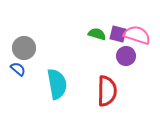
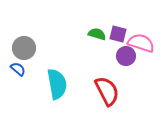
pink semicircle: moved 4 px right, 8 px down
red semicircle: rotated 28 degrees counterclockwise
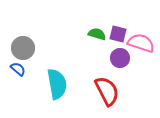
gray circle: moved 1 px left
purple circle: moved 6 px left, 2 px down
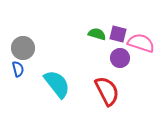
blue semicircle: rotated 35 degrees clockwise
cyan semicircle: rotated 28 degrees counterclockwise
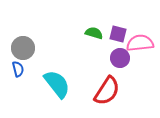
green semicircle: moved 3 px left, 1 px up
pink semicircle: moved 1 px left; rotated 24 degrees counterclockwise
red semicircle: rotated 60 degrees clockwise
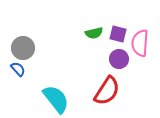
green semicircle: rotated 150 degrees clockwise
pink semicircle: rotated 80 degrees counterclockwise
purple circle: moved 1 px left, 1 px down
blue semicircle: rotated 28 degrees counterclockwise
cyan semicircle: moved 1 px left, 15 px down
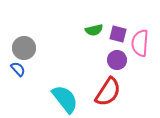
green semicircle: moved 3 px up
gray circle: moved 1 px right
purple circle: moved 2 px left, 1 px down
red semicircle: moved 1 px right, 1 px down
cyan semicircle: moved 9 px right
